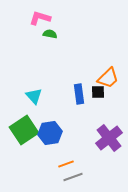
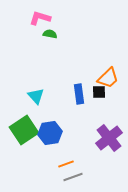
black square: moved 1 px right
cyan triangle: moved 2 px right
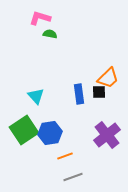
purple cross: moved 2 px left, 3 px up
orange line: moved 1 px left, 8 px up
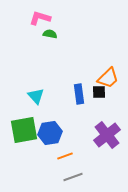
green square: rotated 24 degrees clockwise
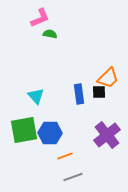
pink L-shape: rotated 140 degrees clockwise
blue hexagon: rotated 10 degrees clockwise
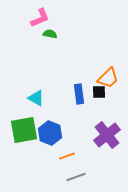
cyan triangle: moved 2 px down; rotated 18 degrees counterclockwise
blue hexagon: rotated 20 degrees clockwise
orange line: moved 2 px right
gray line: moved 3 px right
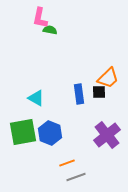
pink L-shape: rotated 125 degrees clockwise
green semicircle: moved 4 px up
green square: moved 1 px left, 2 px down
orange line: moved 7 px down
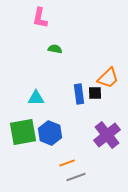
green semicircle: moved 5 px right, 19 px down
black square: moved 4 px left, 1 px down
cyan triangle: rotated 30 degrees counterclockwise
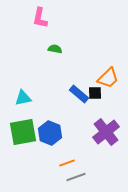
blue rectangle: rotated 42 degrees counterclockwise
cyan triangle: moved 13 px left; rotated 12 degrees counterclockwise
purple cross: moved 1 px left, 3 px up
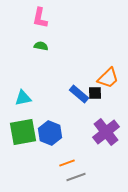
green semicircle: moved 14 px left, 3 px up
